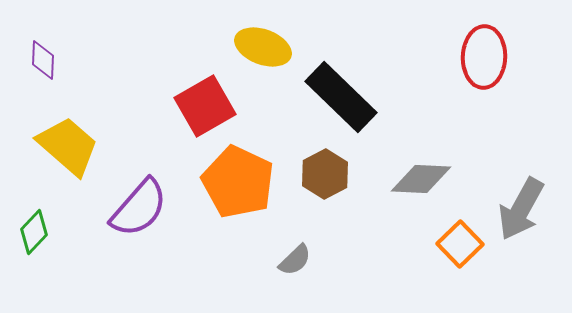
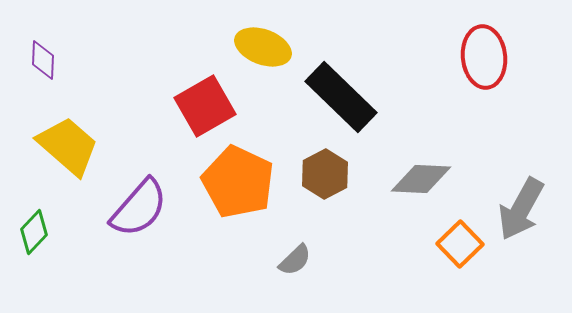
red ellipse: rotated 8 degrees counterclockwise
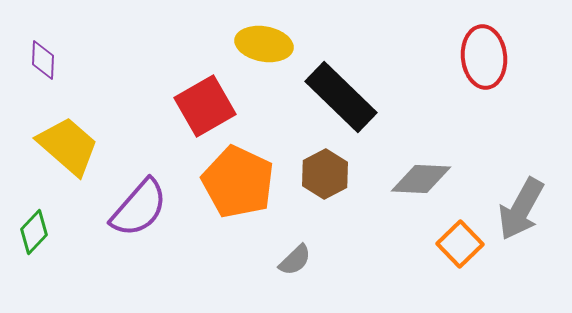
yellow ellipse: moved 1 px right, 3 px up; rotated 10 degrees counterclockwise
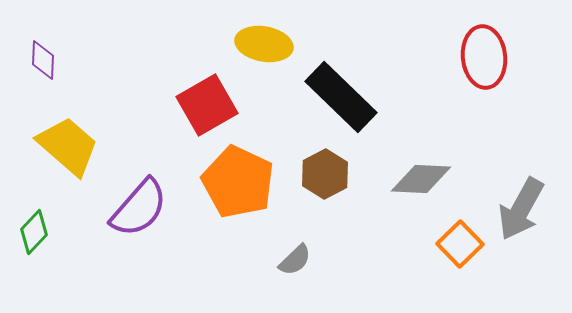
red square: moved 2 px right, 1 px up
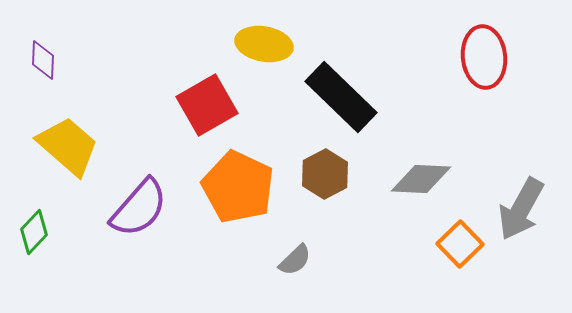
orange pentagon: moved 5 px down
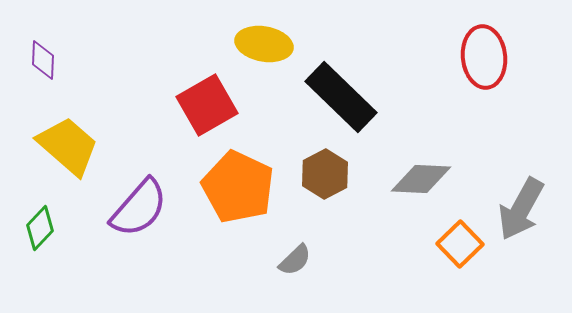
green diamond: moved 6 px right, 4 px up
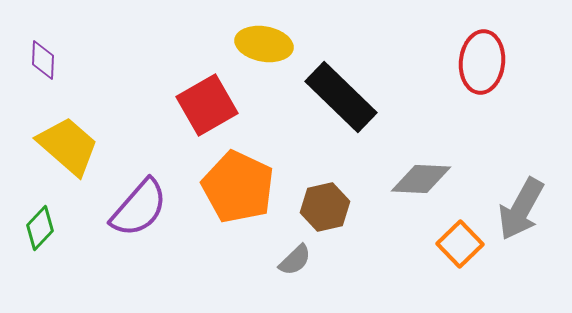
red ellipse: moved 2 px left, 5 px down; rotated 12 degrees clockwise
brown hexagon: moved 33 px down; rotated 15 degrees clockwise
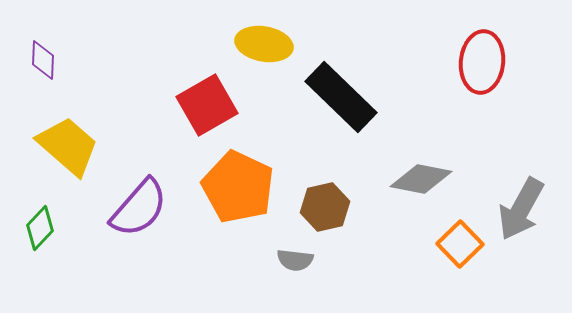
gray diamond: rotated 8 degrees clockwise
gray semicircle: rotated 51 degrees clockwise
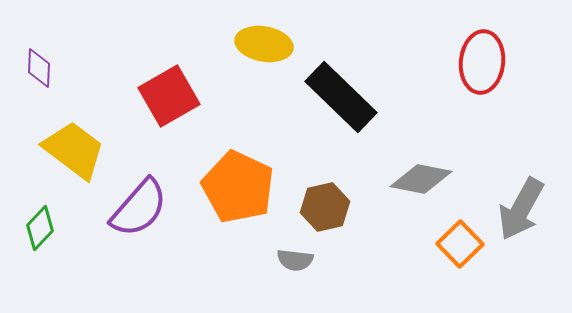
purple diamond: moved 4 px left, 8 px down
red square: moved 38 px left, 9 px up
yellow trapezoid: moved 6 px right, 4 px down; rotated 4 degrees counterclockwise
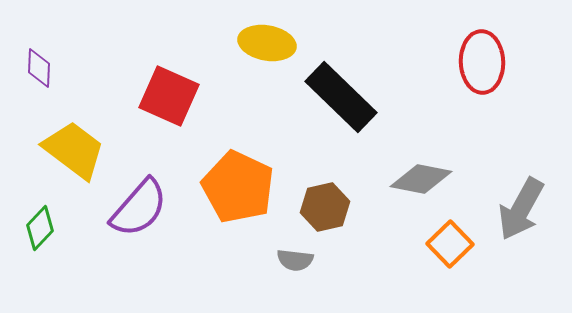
yellow ellipse: moved 3 px right, 1 px up
red ellipse: rotated 8 degrees counterclockwise
red square: rotated 36 degrees counterclockwise
orange square: moved 10 px left
